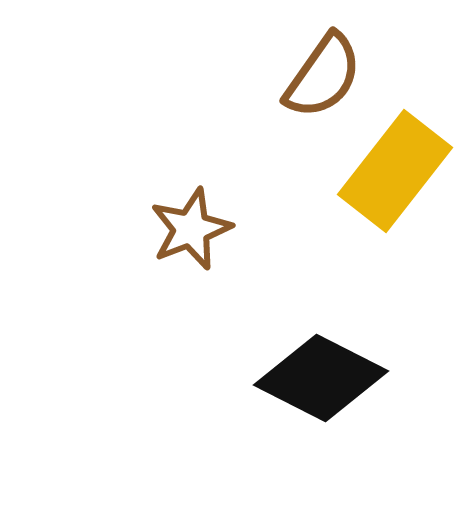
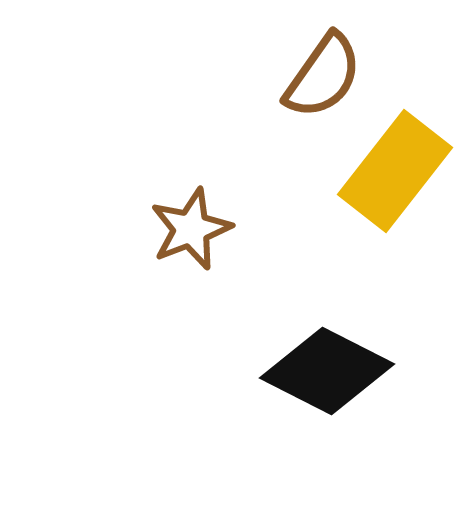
black diamond: moved 6 px right, 7 px up
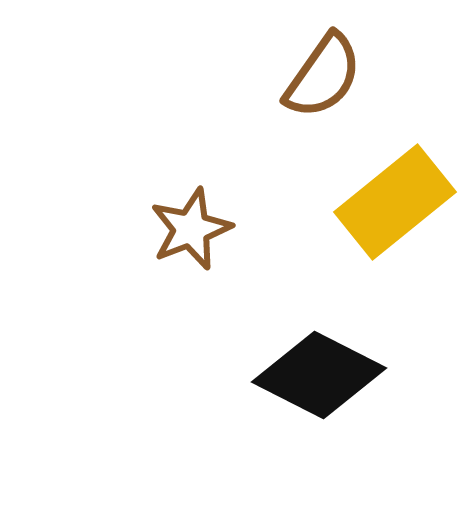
yellow rectangle: moved 31 px down; rotated 13 degrees clockwise
black diamond: moved 8 px left, 4 px down
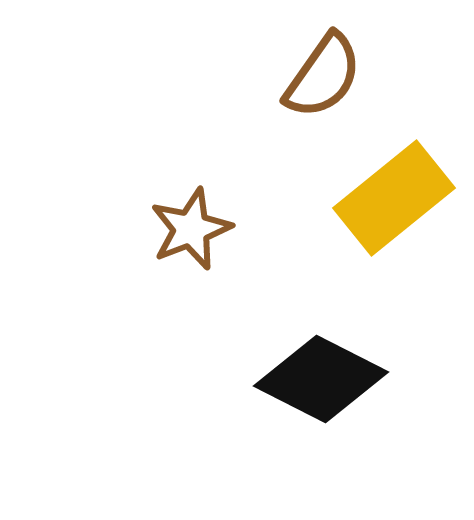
yellow rectangle: moved 1 px left, 4 px up
black diamond: moved 2 px right, 4 px down
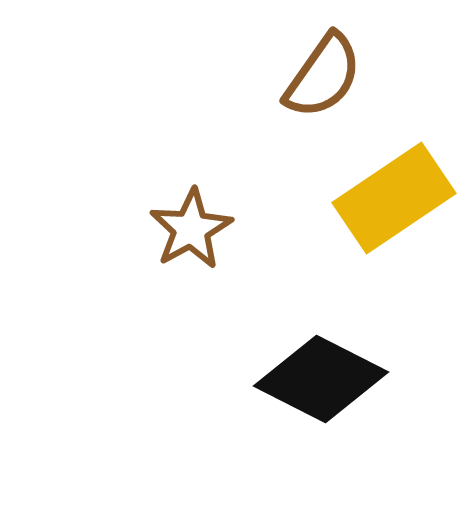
yellow rectangle: rotated 5 degrees clockwise
brown star: rotated 8 degrees counterclockwise
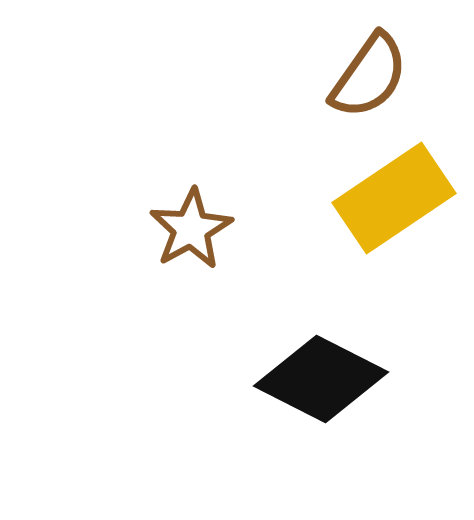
brown semicircle: moved 46 px right
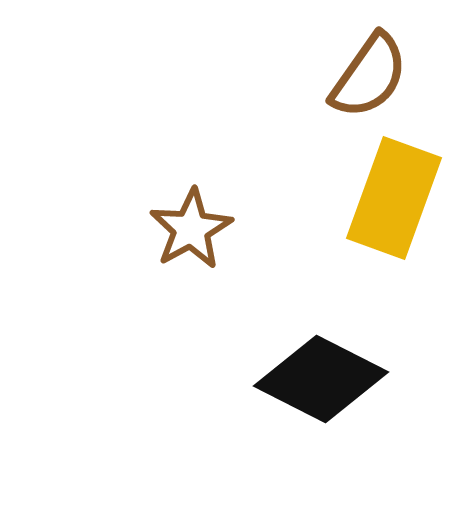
yellow rectangle: rotated 36 degrees counterclockwise
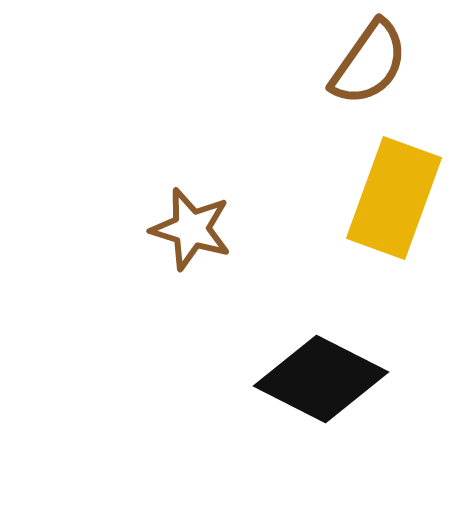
brown semicircle: moved 13 px up
brown star: rotated 26 degrees counterclockwise
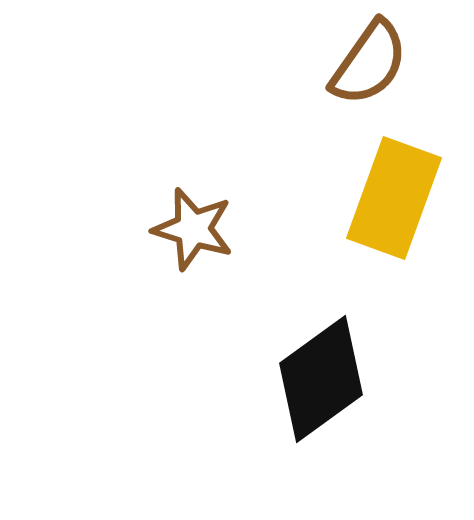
brown star: moved 2 px right
black diamond: rotated 63 degrees counterclockwise
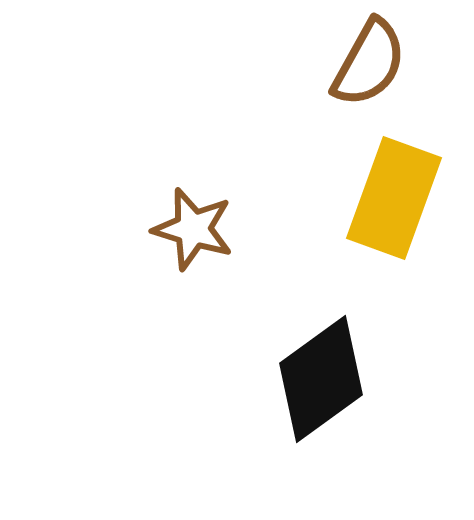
brown semicircle: rotated 6 degrees counterclockwise
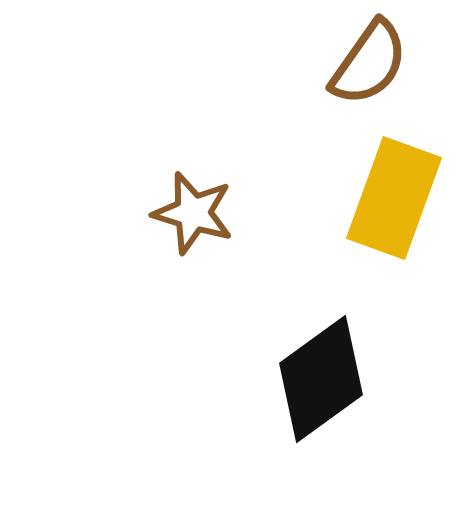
brown semicircle: rotated 6 degrees clockwise
brown star: moved 16 px up
